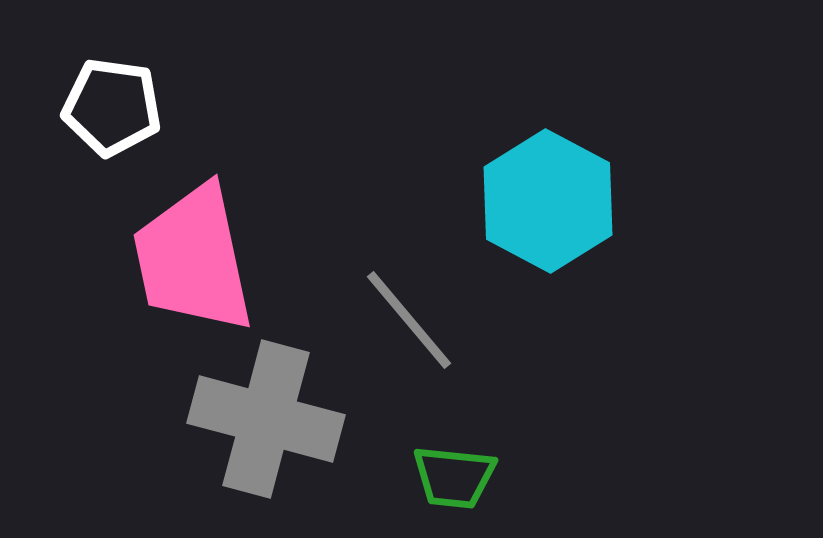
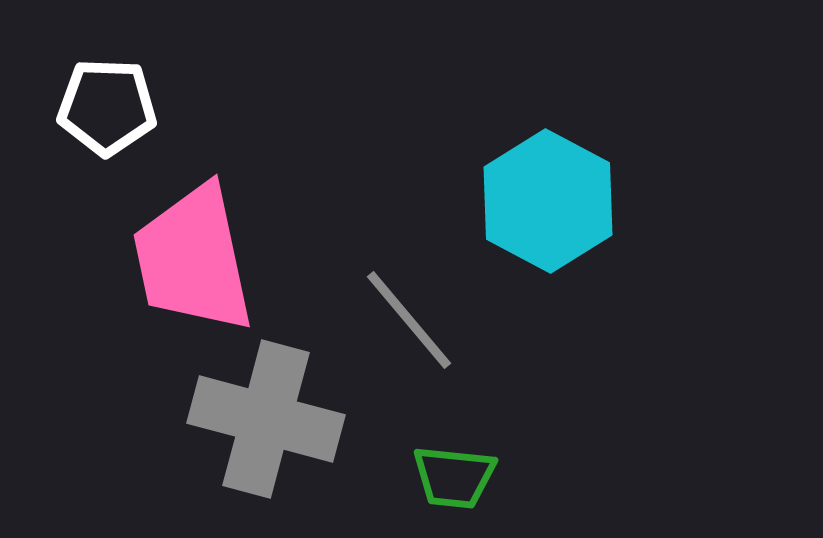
white pentagon: moved 5 px left; rotated 6 degrees counterclockwise
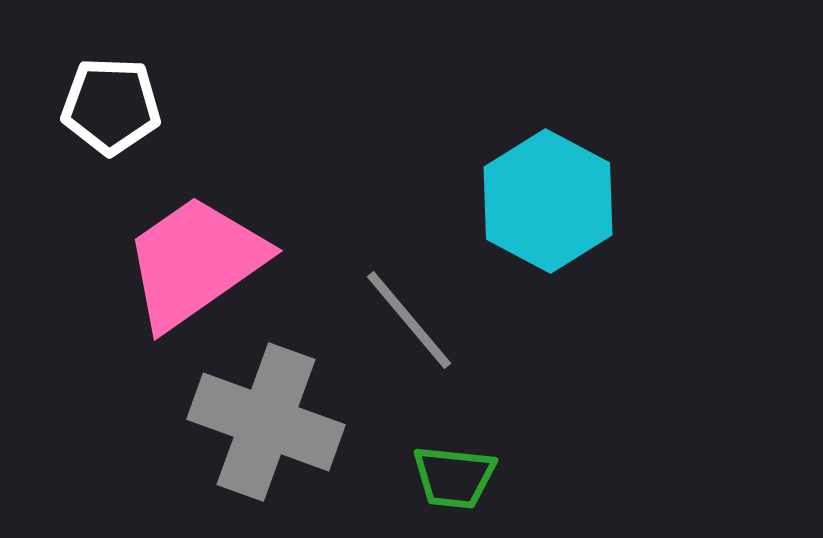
white pentagon: moved 4 px right, 1 px up
pink trapezoid: moved 2 px right, 3 px down; rotated 67 degrees clockwise
gray cross: moved 3 px down; rotated 5 degrees clockwise
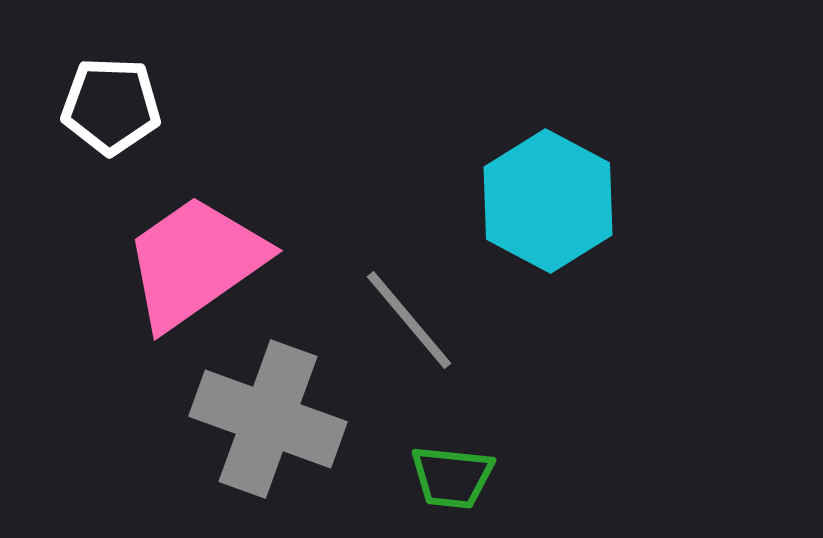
gray cross: moved 2 px right, 3 px up
green trapezoid: moved 2 px left
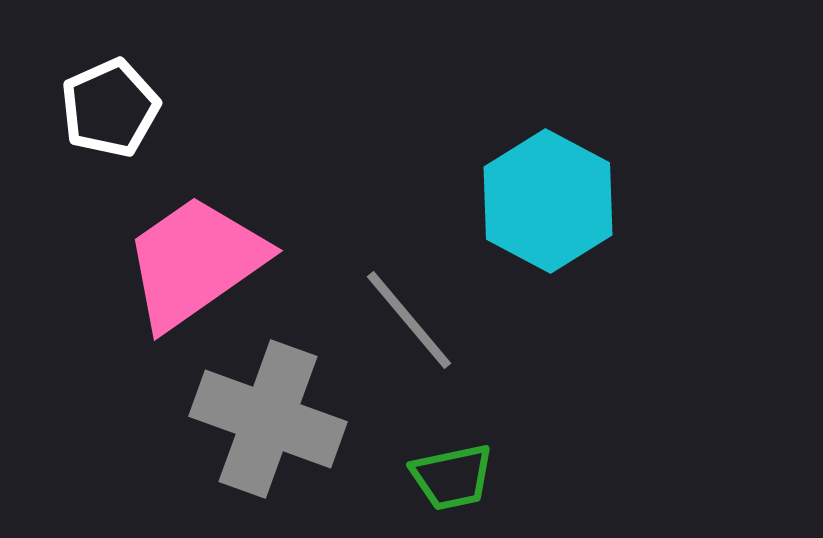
white pentagon: moved 1 px left, 2 px down; rotated 26 degrees counterclockwise
green trapezoid: rotated 18 degrees counterclockwise
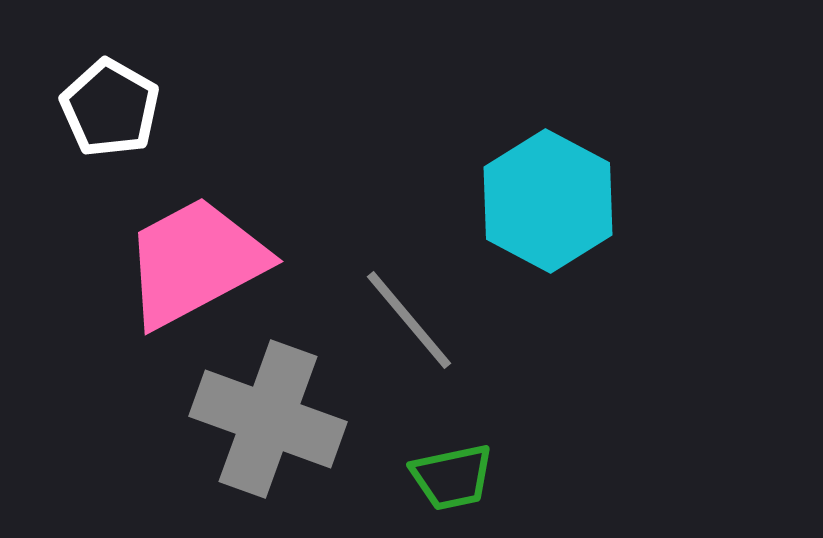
white pentagon: rotated 18 degrees counterclockwise
pink trapezoid: rotated 7 degrees clockwise
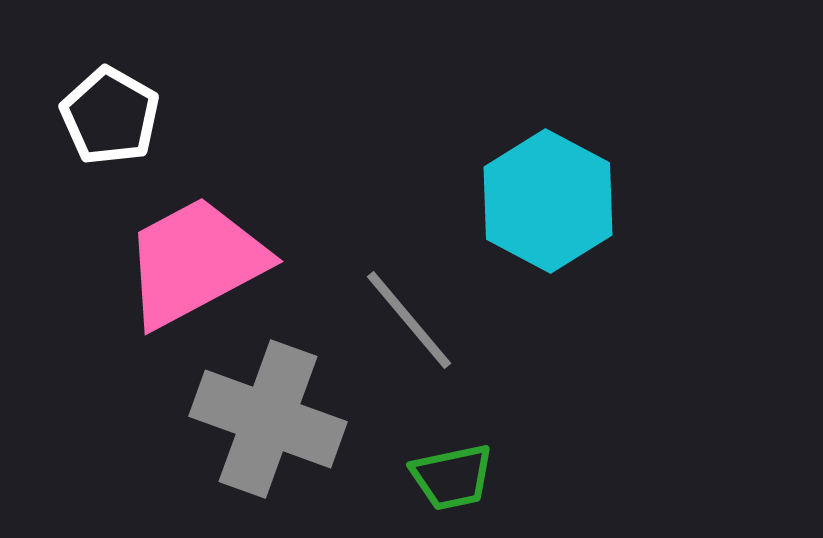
white pentagon: moved 8 px down
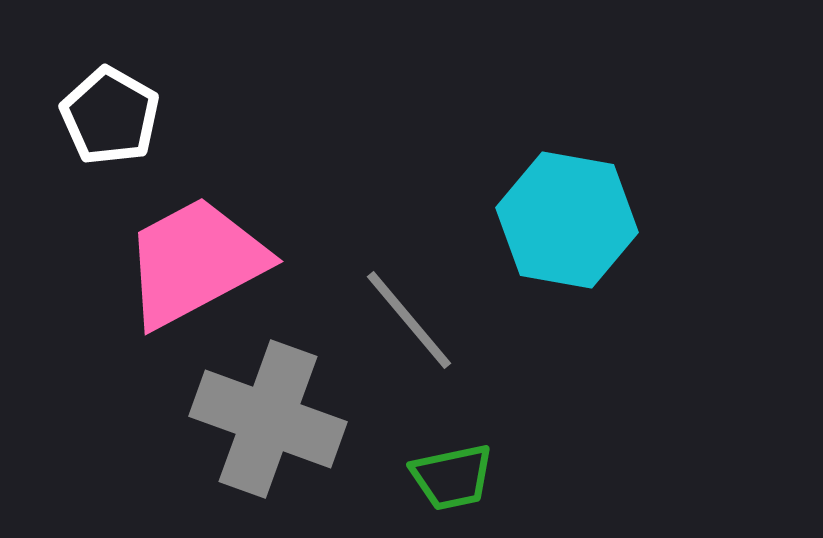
cyan hexagon: moved 19 px right, 19 px down; rotated 18 degrees counterclockwise
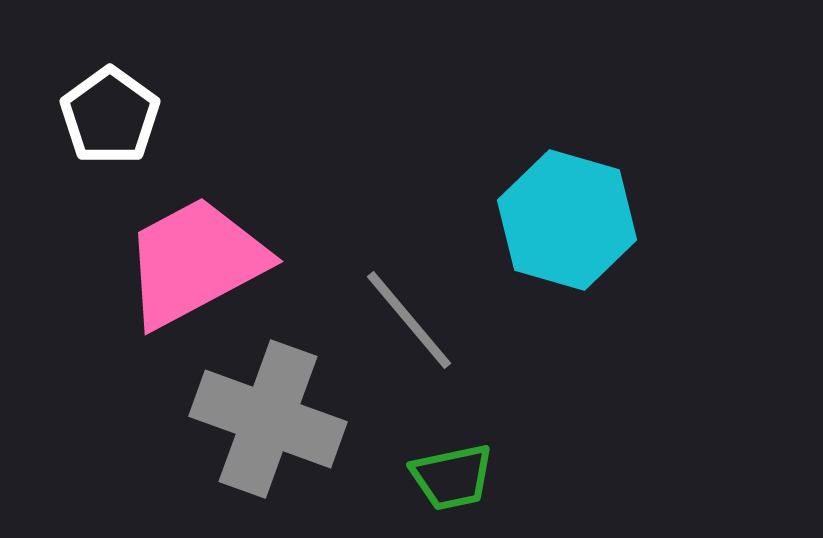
white pentagon: rotated 6 degrees clockwise
cyan hexagon: rotated 6 degrees clockwise
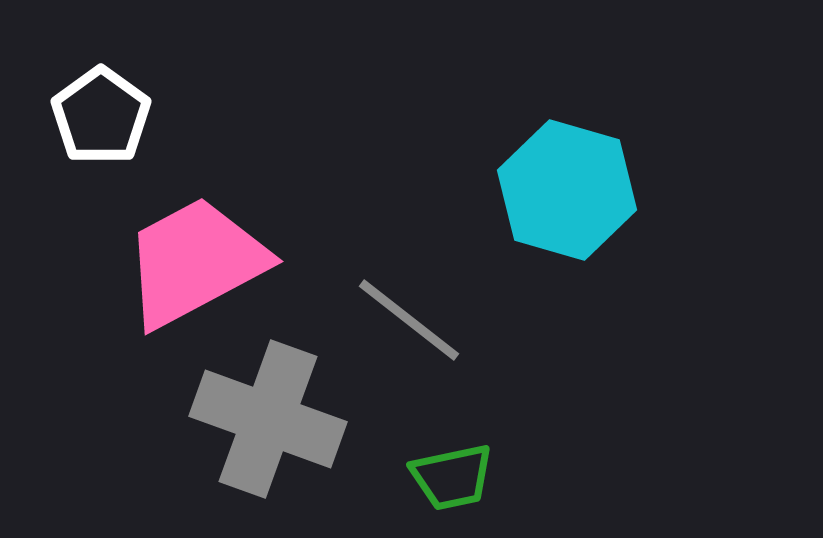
white pentagon: moved 9 px left
cyan hexagon: moved 30 px up
gray line: rotated 12 degrees counterclockwise
